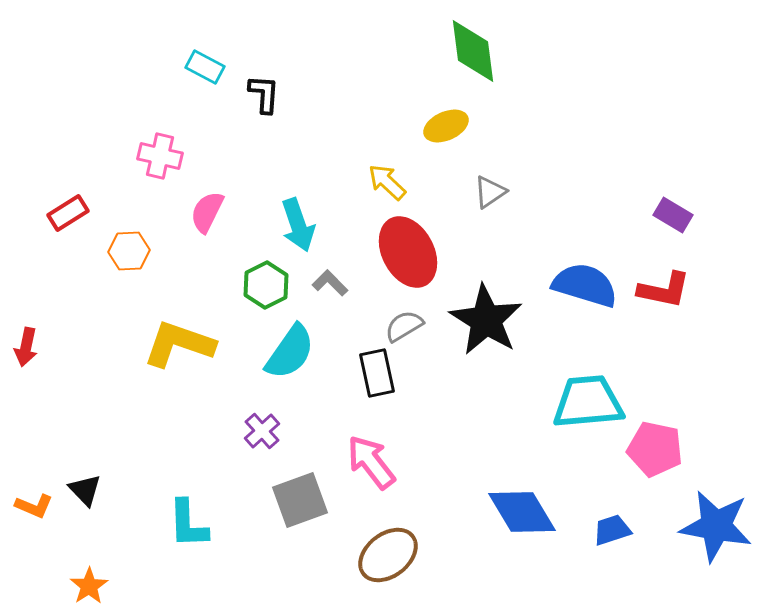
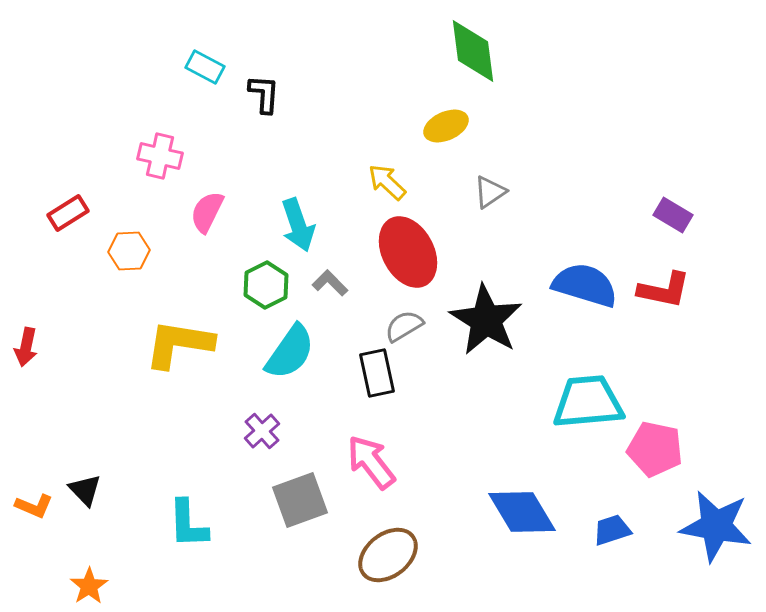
yellow L-shape: rotated 10 degrees counterclockwise
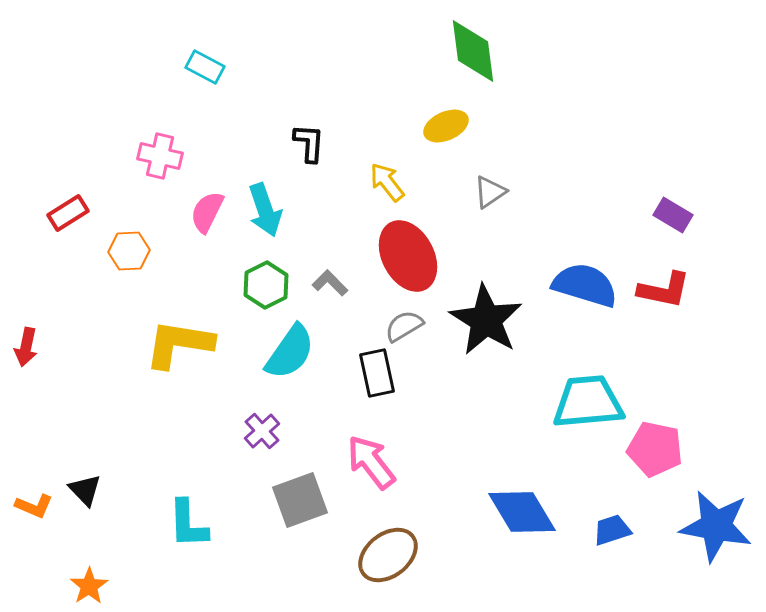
black L-shape: moved 45 px right, 49 px down
yellow arrow: rotated 9 degrees clockwise
cyan arrow: moved 33 px left, 15 px up
red ellipse: moved 4 px down
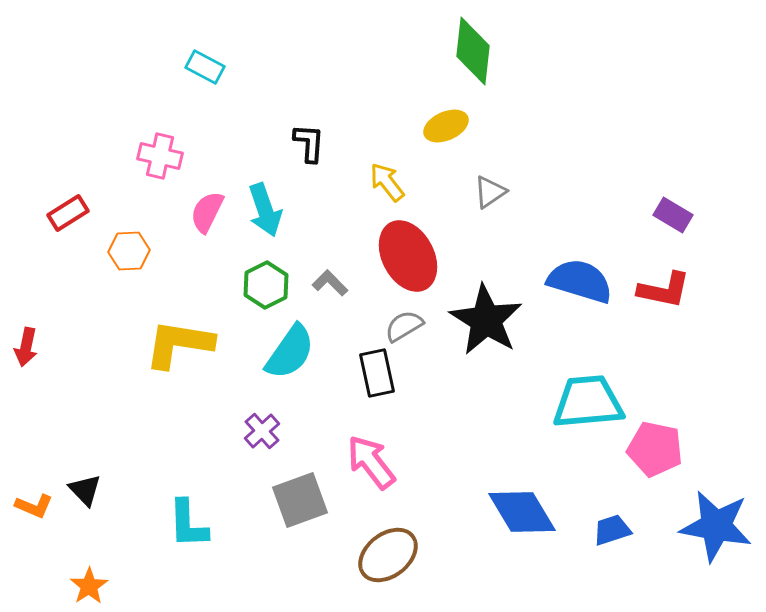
green diamond: rotated 14 degrees clockwise
blue semicircle: moved 5 px left, 4 px up
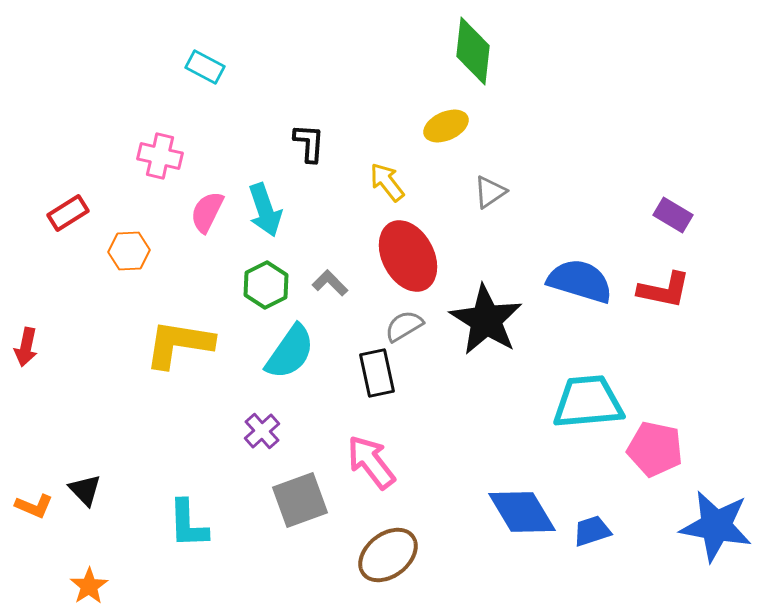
blue trapezoid: moved 20 px left, 1 px down
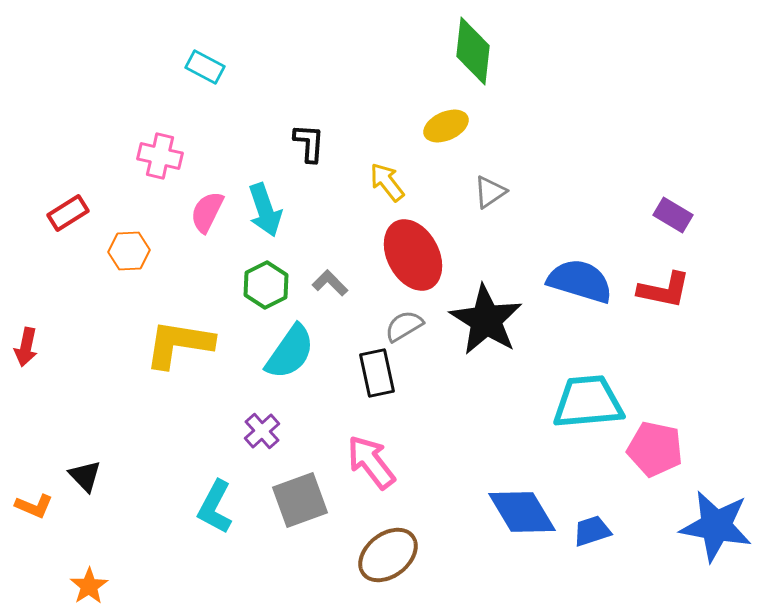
red ellipse: moved 5 px right, 1 px up
black triangle: moved 14 px up
cyan L-shape: moved 27 px right, 17 px up; rotated 30 degrees clockwise
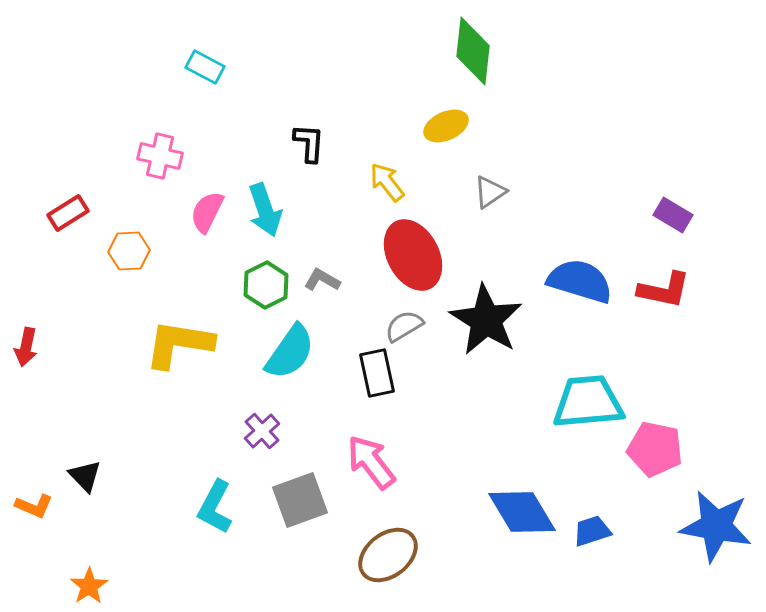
gray L-shape: moved 8 px left, 3 px up; rotated 15 degrees counterclockwise
